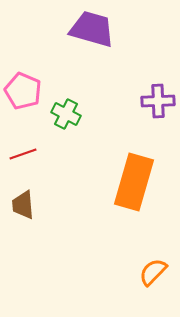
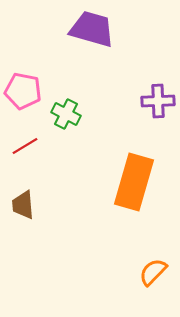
pink pentagon: rotated 12 degrees counterclockwise
red line: moved 2 px right, 8 px up; rotated 12 degrees counterclockwise
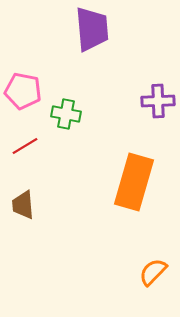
purple trapezoid: rotated 69 degrees clockwise
green cross: rotated 16 degrees counterclockwise
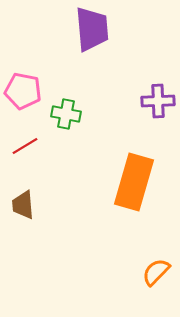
orange semicircle: moved 3 px right
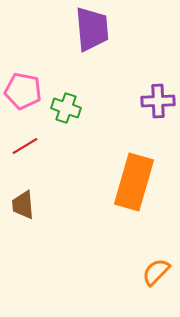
green cross: moved 6 px up; rotated 8 degrees clockwise
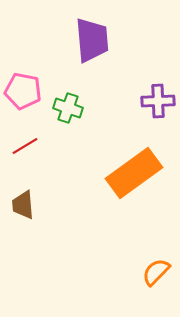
purple trapezoid: moved 11 px down
green cross: moved 2 px right
orange rectangle: moved 9 px up; rotated 38 degrees clockwise
